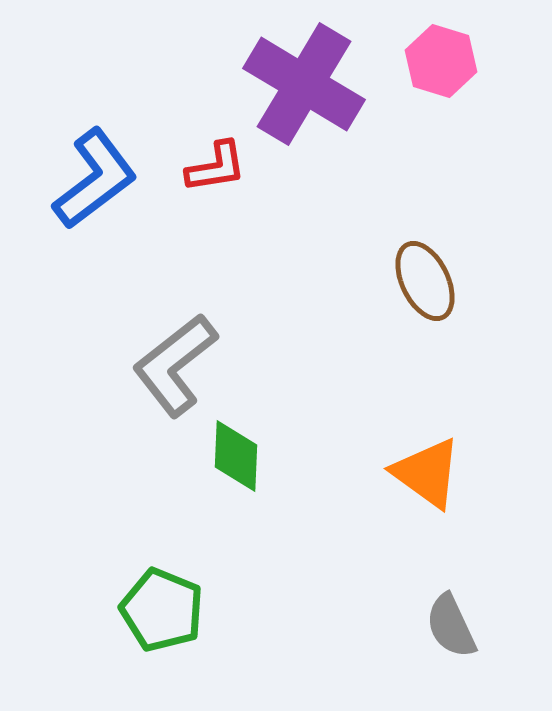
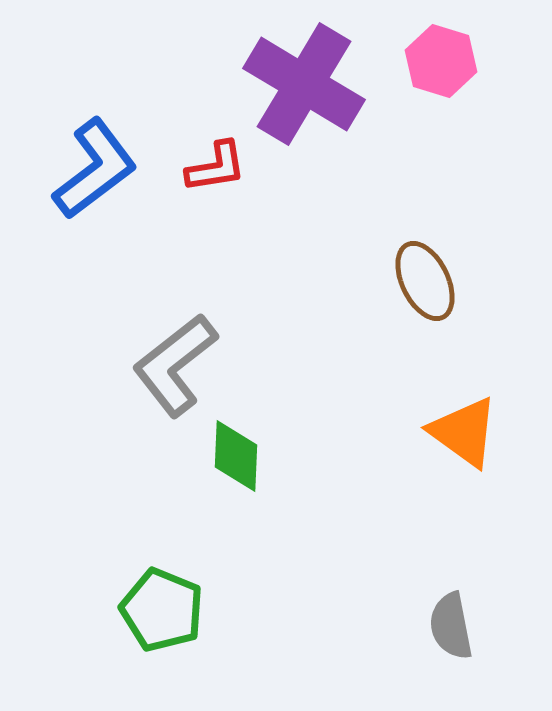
blue L-shape: moved 10 px up
orange triangle: moved 37 px right, 41 px up
gray semicircle: rotated 14 degrees clockwise
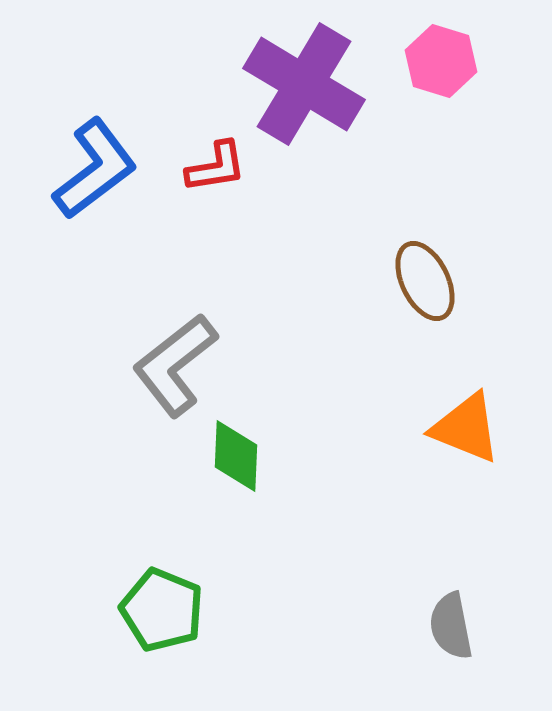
orange triangle: moved 2 px right, 4 px up; rotated 14 degrees counterclockwise
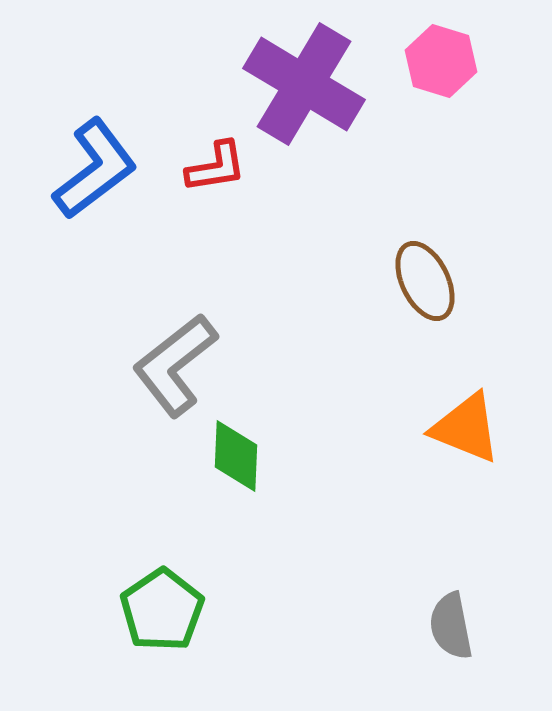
green pentagon: rotated 16 degrees clockwise
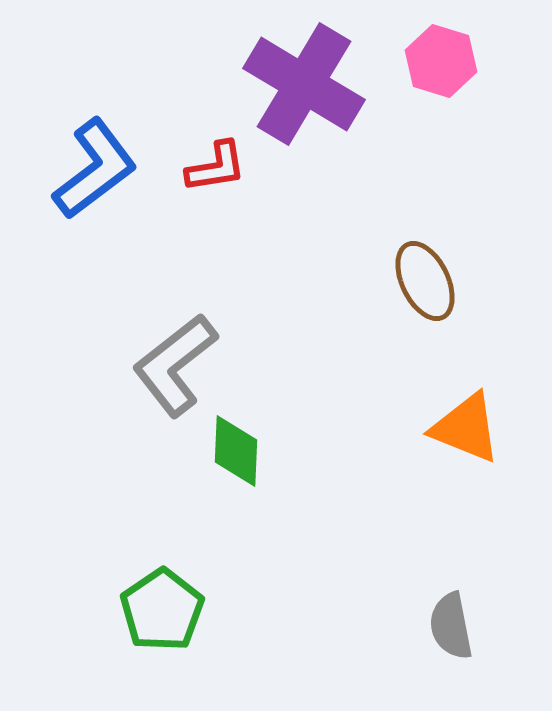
green diamond: moved 5 px up
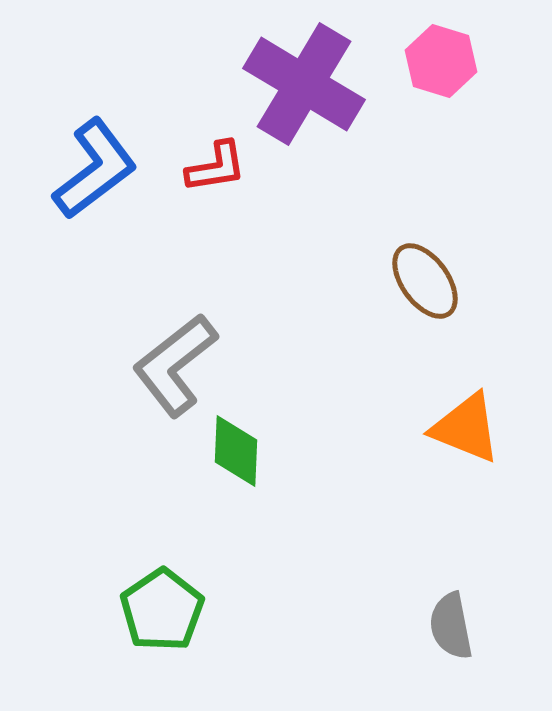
brown ellipse: rotated 10 degrees counterclockwise
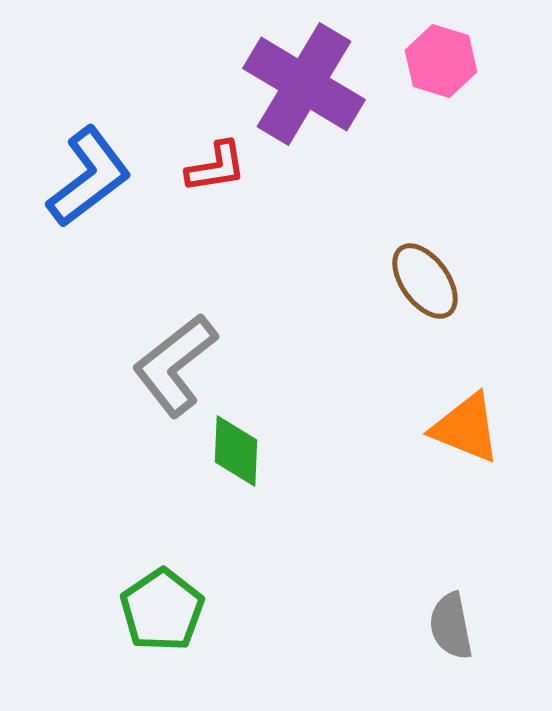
blue L-shape: moved 6 px left, 8 px down
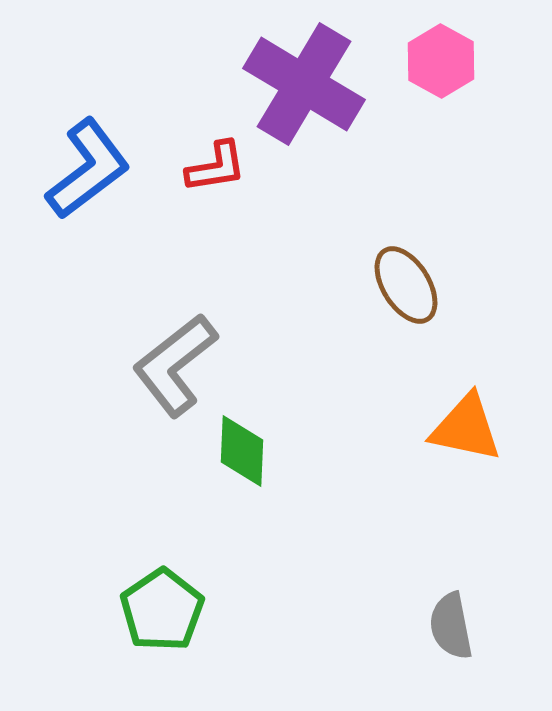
pink hexagon: rotated 12 degrees clockwise
blue L-shape: moved 1 px left, 8 px up
brown ellipse: moved 19 px left, 4 px down; rotated 4 degrees clockwise
orange triangle: rotated 10 degrees counterclockwise
green diamond: moved 6 px right
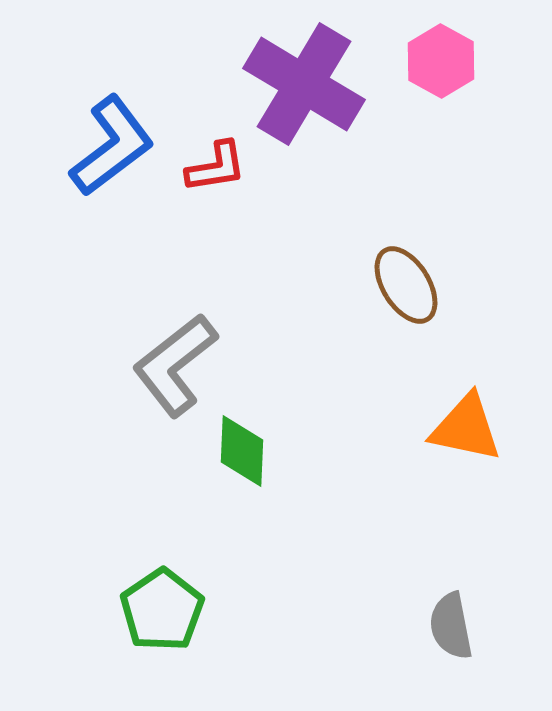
blue L-shape: moved 24 px right, 23 px up
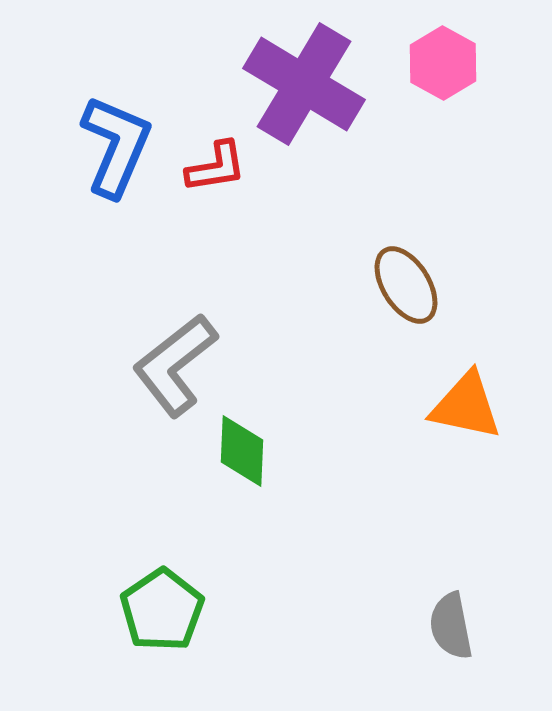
pink hexagon: moved 2 px right, 2 px down
blue L-shape: moved 4 px right; rotated 30 degrees counterclockwise
orange triangle: moved 22 px up
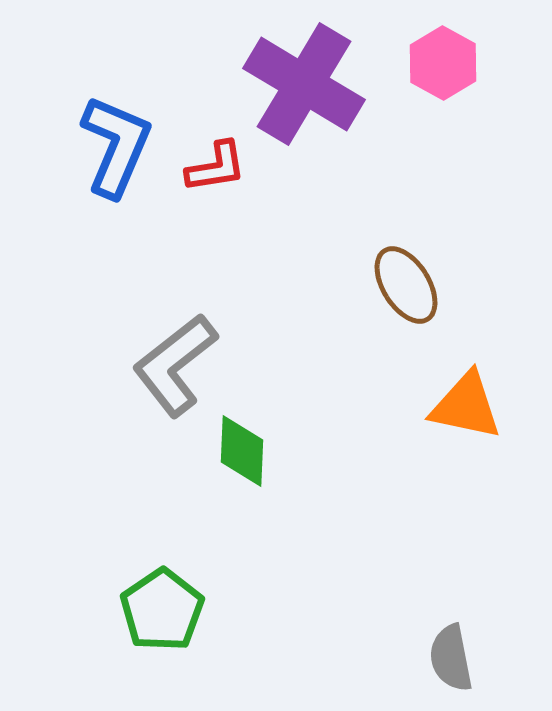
gray semicircle: moved 32 px down
